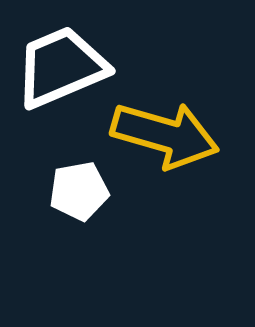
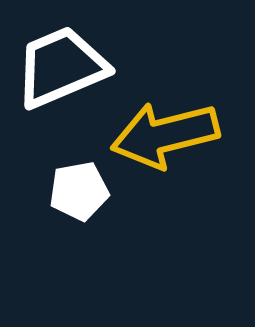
yellow arrow: rotated 150 degrees clockwise
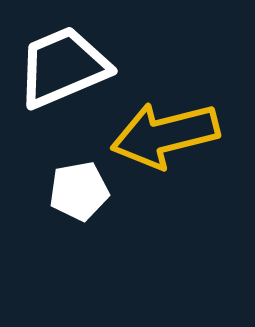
white trapezoid: moved 2 px right
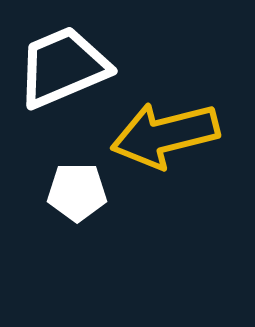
white pentagon: moved 2 px left, 1 px down; rotated 10 degrees clockwise
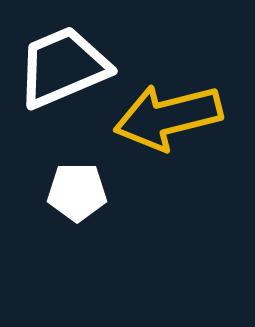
yellow arrow: moved 3 px right, 18 px up
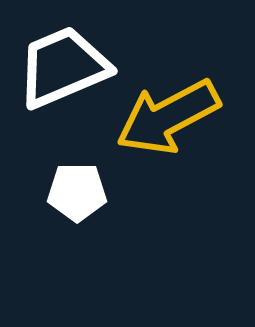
yellow arrow: rotated 14 degrees counterclockwise
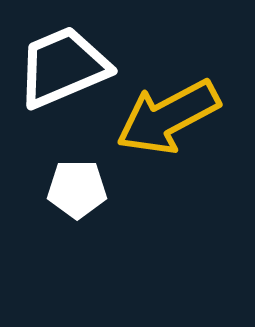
white pentagon: moved 3 px up
